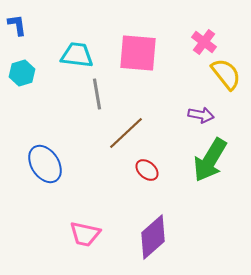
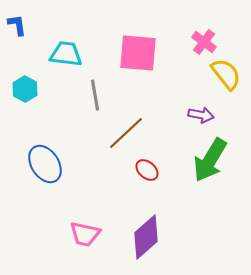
cyan trapezoid: moved 11 px left, 1 px up
cyan hexagon: moved 3 px right, 16 px down; rotated 15 degrees counterclockwise
gray line: moved 2 px left, 1 px down
purple diamond: moved 7 px left
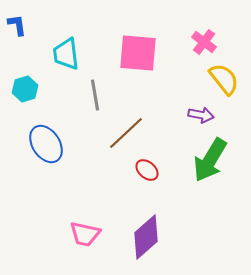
cyan trapezoid: rotated 104 degrees counterclockwise
yellow semicircle: moved 2 px left, 5 px down
cyan hexagon: rotated 15 degrees clockwise
blue ellipse: moved 1 px right, 20 px up
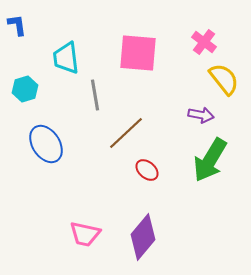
cyan trapezoid: moved 4 px down
purple diamond: moved 3 px left; rotated 9 degrees counterclockwise
